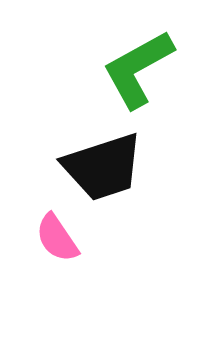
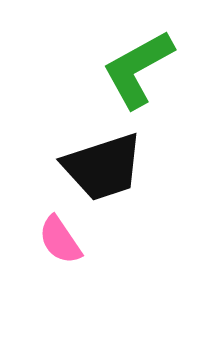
pink semicircle: moved 3 px right, 2 px down
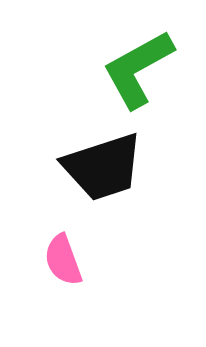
pink semicircle: moved 3 px right, 20 px down; rotated 14 degrees clockwise
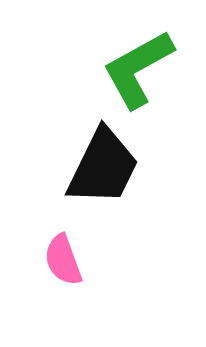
black trapezoid: rotated 46 degrees counterclockwise
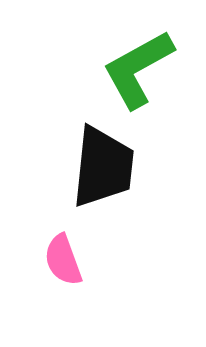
black trapezoid: rotated 20 degrees counterclockwise
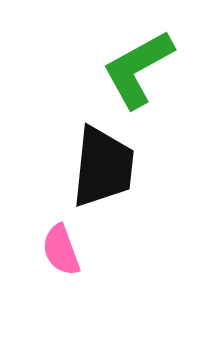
pink semicircle: moved 2 px left, 10 px up
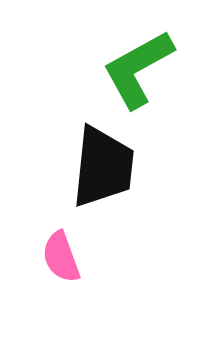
pink semicircle: moved 7 px down
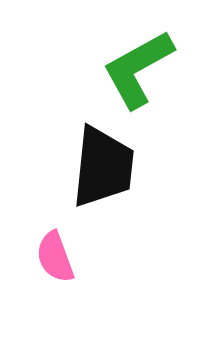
pink semicircle: moved 6 px left
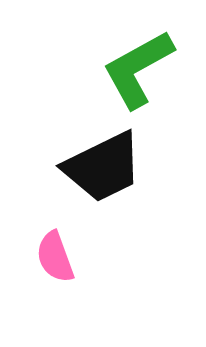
black trapezoid: rotated 58 degrees clockwise
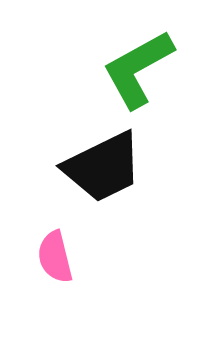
pink semicircle: rotated 6 degrees clockwise
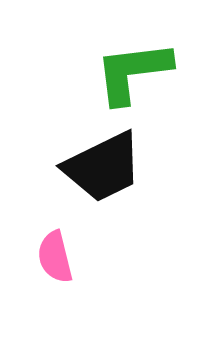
green L-shape: moved 5 px left, 3 px down; rotated 22 degrees clockwise
